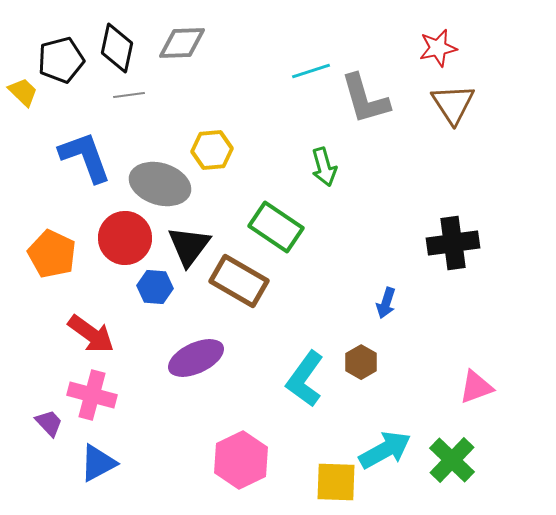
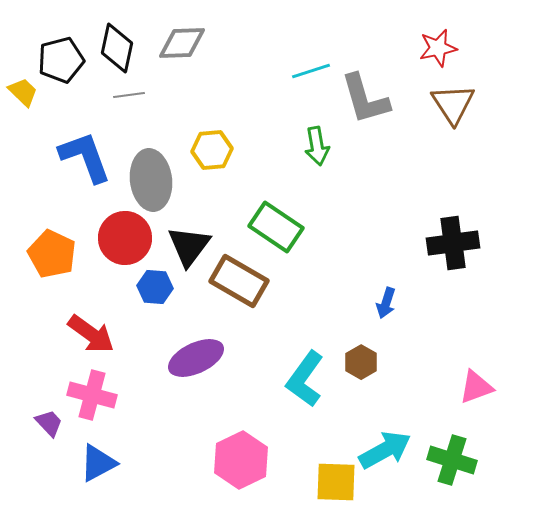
green arrow: moved 7 px left, 21 px up; rotated 6 degrees clockwise
gray ellipse: moved 9 px left, 4 px up; rotated 66 degrees clockwise
green cross: rotated 27 degrees counterclockwise
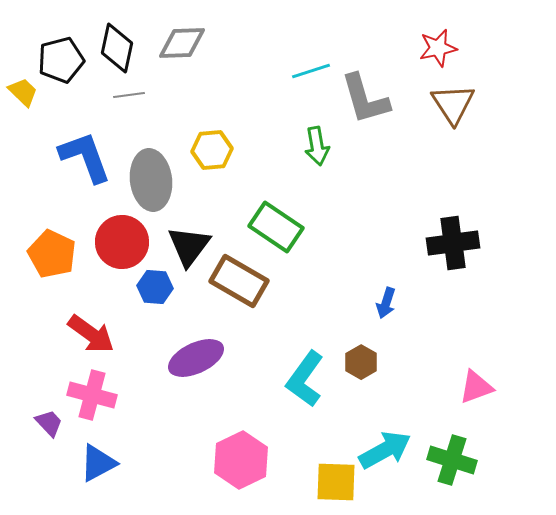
red circle: moved 3 px left, 4 px down
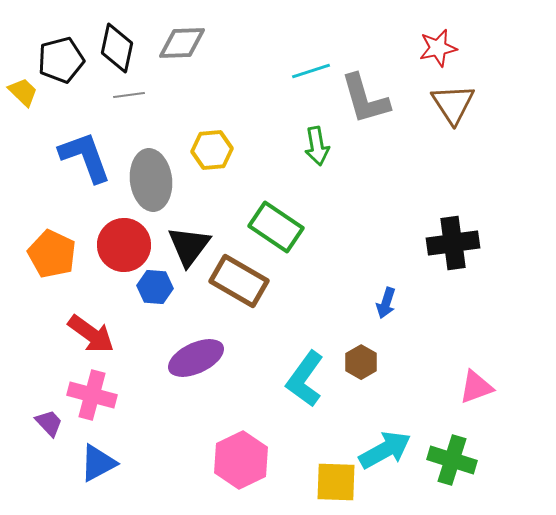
red circle: moved 2 px right, 3 px down
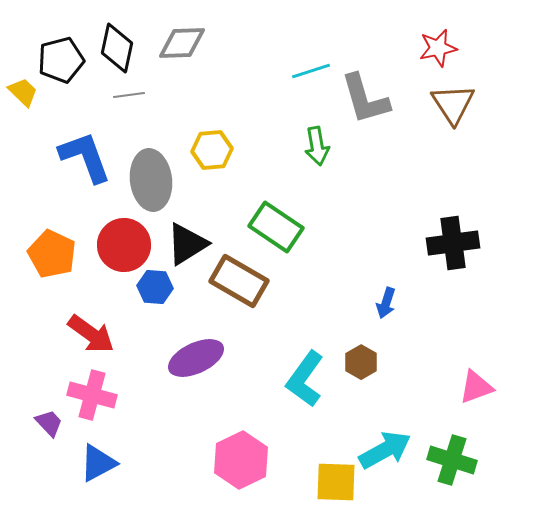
black triangle: moved 2 px left, 2 px up; rotated 21 degrees clockwise
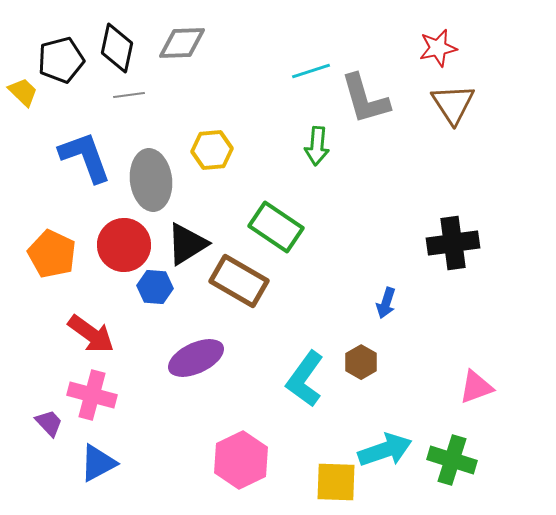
green arrow: rotated 15 degrees clockwise
cyan arrow: rotated 10 degrees clockwise
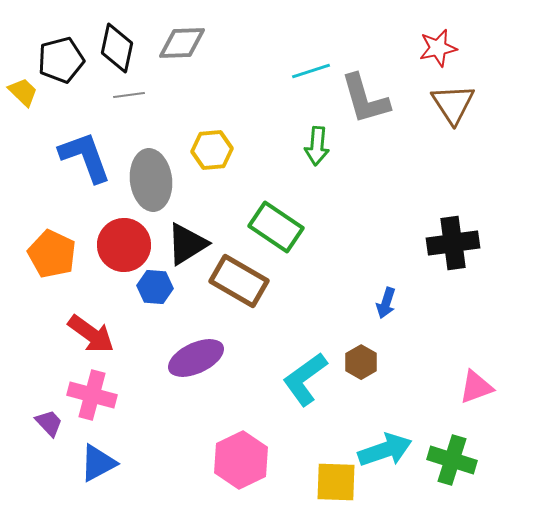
cyan L-shape: rotated 18 degrees clockwise
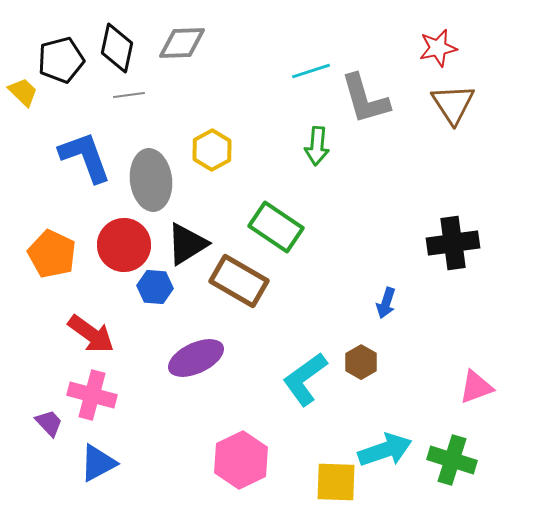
yellow hexagon: rotated 24 degrees counterclockwise
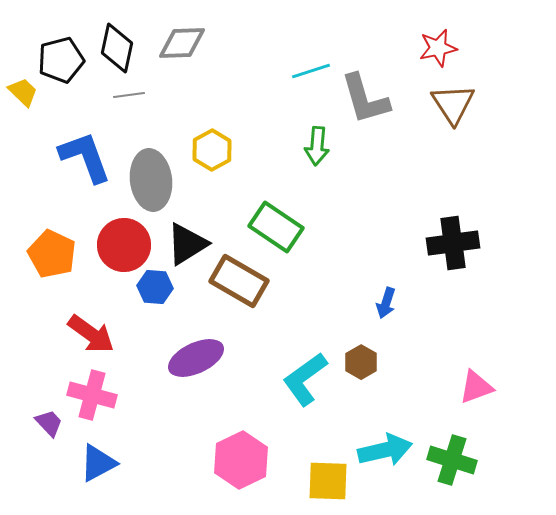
cyan arrow: rotated 6 degrees clockwise
yellow square: moved 8 px left, 1 px up
